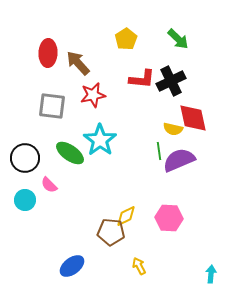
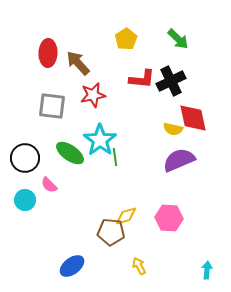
green line: moved 44 px left, 6 px down
yellow diamond: rotated 10 degrees clockwise
cyan arrow: moved 4 px left, 4 px up
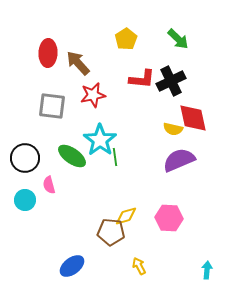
green ellipse: moved 2 px right, 3 px down
pink semicircle: rotated 30 degrees clockwise
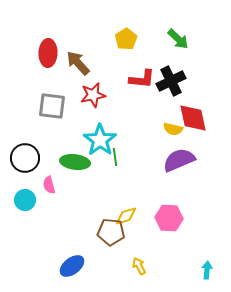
green ellipse: moved 3 px right, 6 px down; rotated 28 degrees counterclockwise
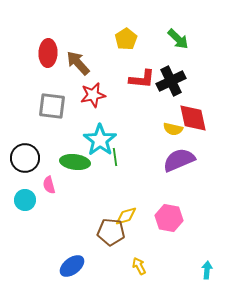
pink hexagon: rotated 8 degrees clockwise
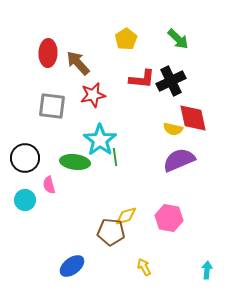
yellow arrow: moved 5 px right, 1 px down
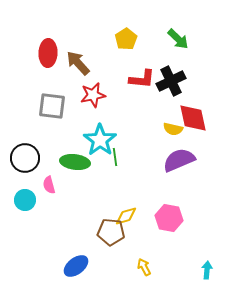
blue ellipse: moved 4 px right
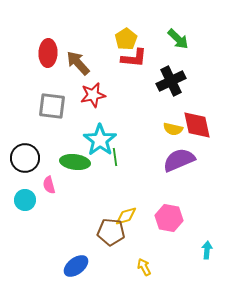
red L-shape: moved 8 px left, 21 px up
red diamond: moved 4 px right, 7 px down
cyan arrow: moved 20 px up
